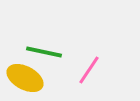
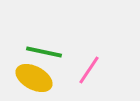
yellow ellipse: moved 9 px right
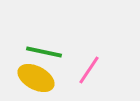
yellow ellipse: moved 2 px right
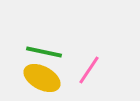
yellow ellipse: moved 6 px right
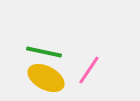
yellow ellipse: moved 4 px right
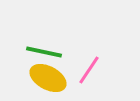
yellow ellipse: moved 2 px right
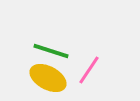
green line: moved 7 px right, 1 px up; rotated 6 degrees clockwise
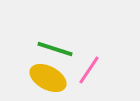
green line: moved 4 px right, 2 px up
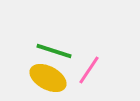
green line: moved 1 px left, 2 px down
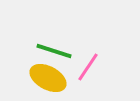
pink line: moved 1 px left, 3 px up
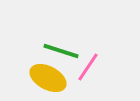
green line: moved 7 px right
